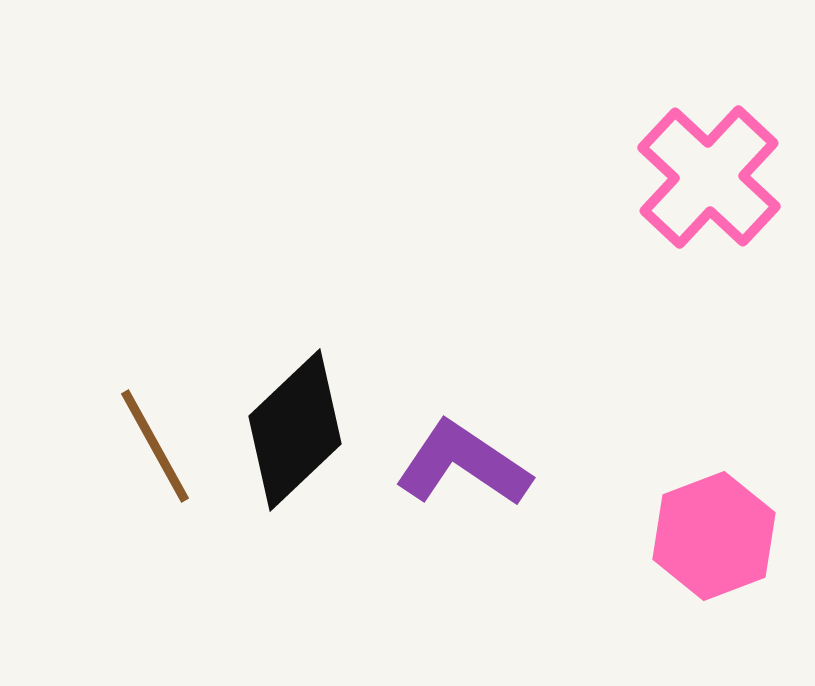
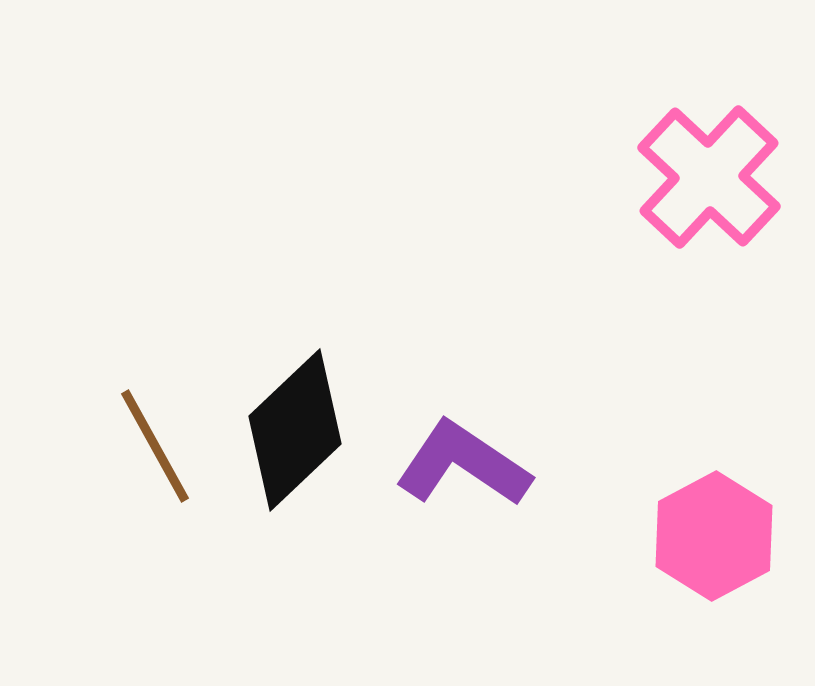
pink hexagon: rotated 7 degrees counterclockwise
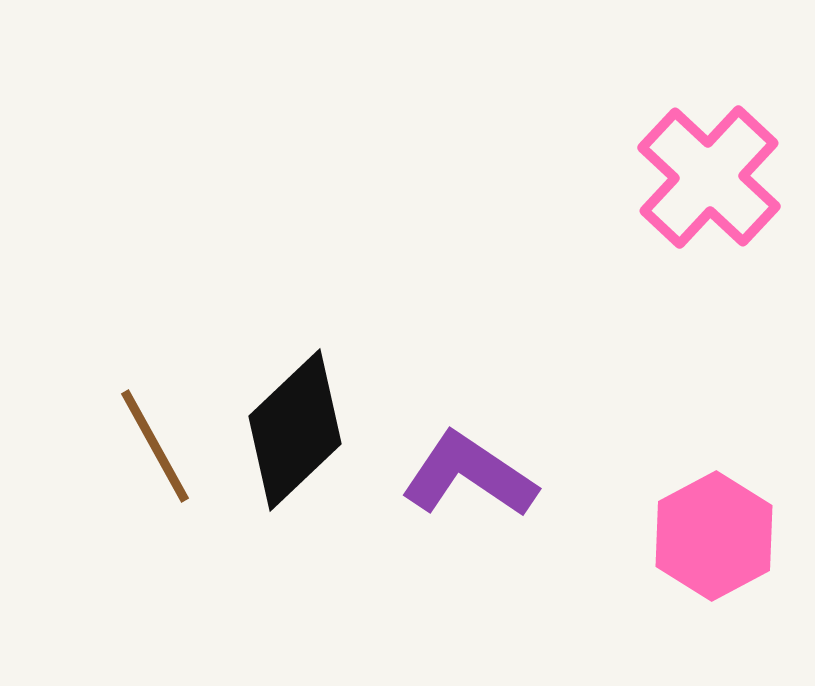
purple L-shape: moved 6 px right, 11 px down
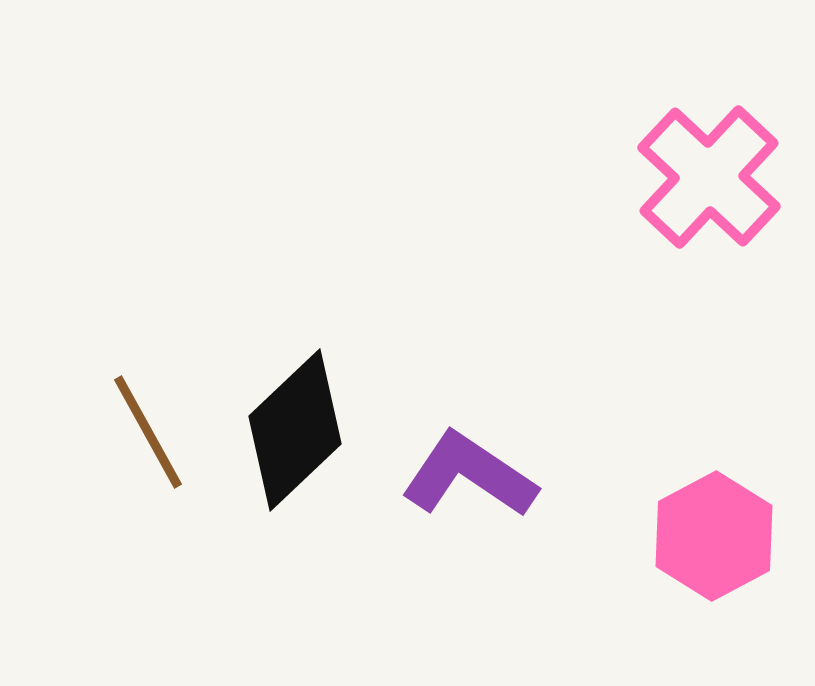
brown line: moved 7 px left, 14 px up
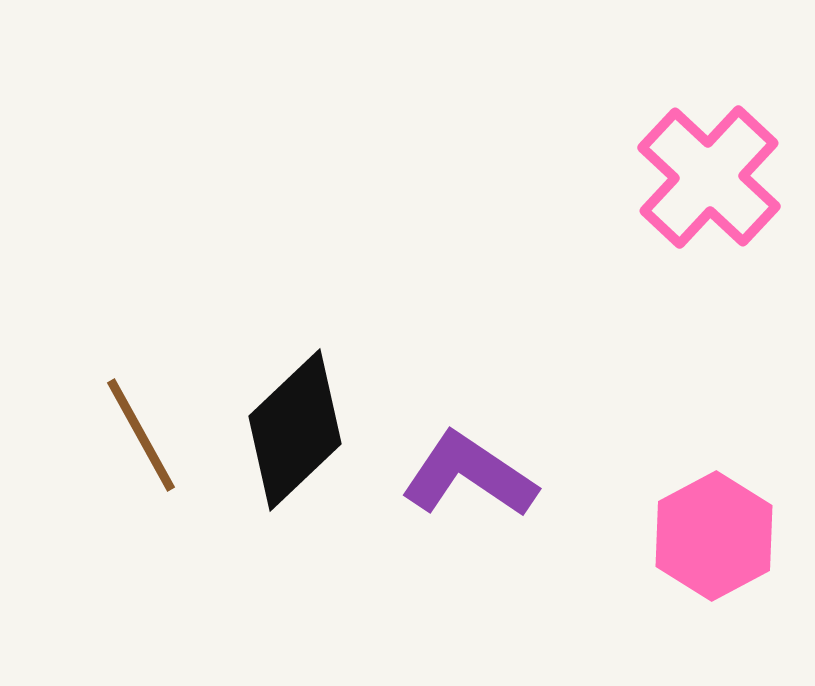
brown line: moved 7 px left, 3 px down
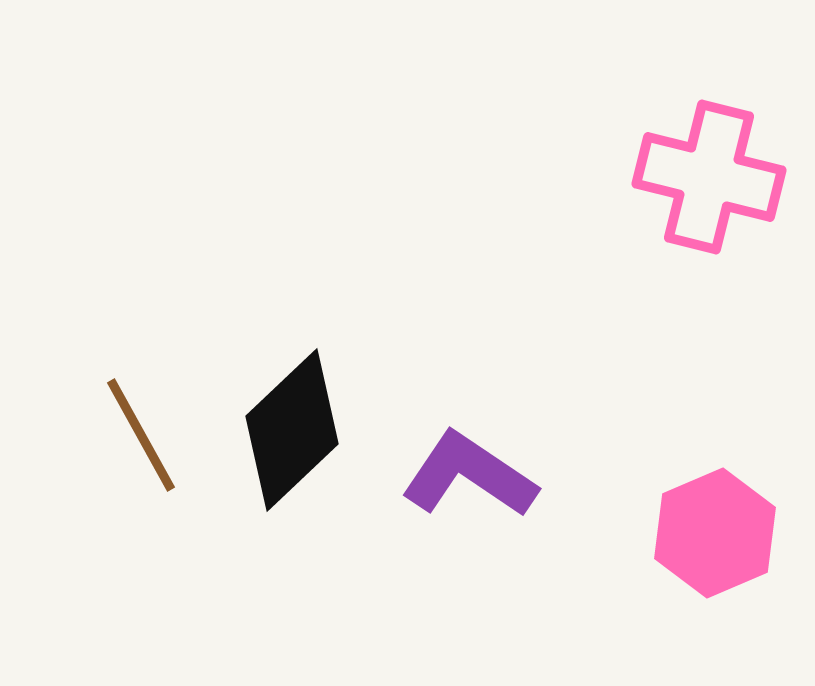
pink cross: rotated 29 degrees counterclockwise
black diamond: moved 3 px left
pink hexagon: moved 1 px right, 3 px up; rotated 5 degrees clockwise
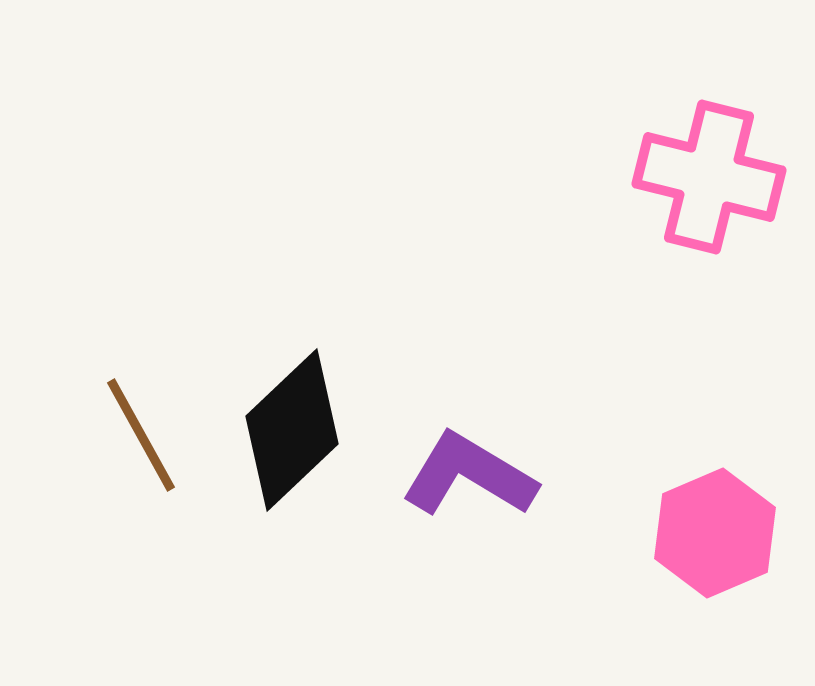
purple L-shape: rotated 3 degrees counterclockwise
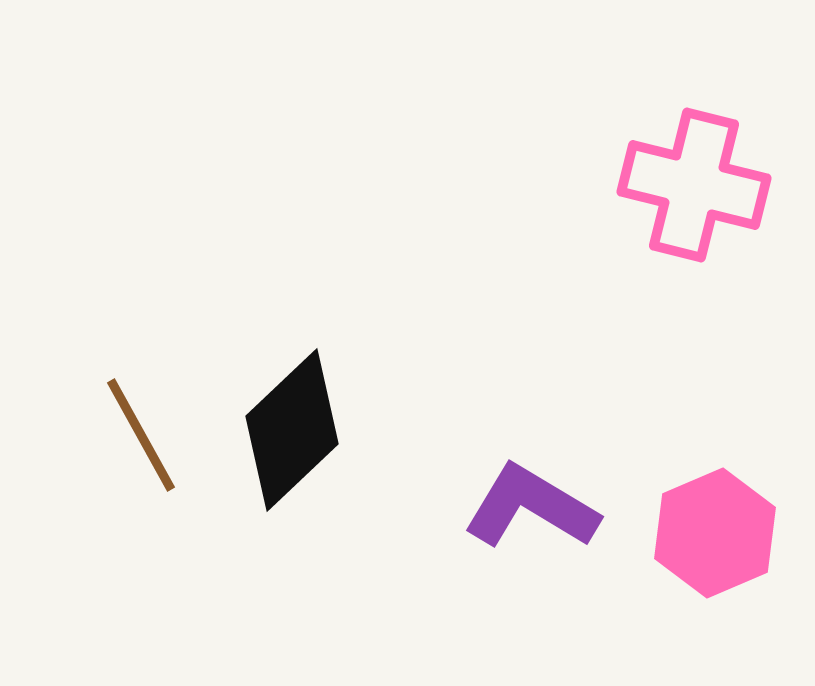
pink cross: moved 15 px left, 8 px down
purple L-shape: moved 62 px right, 32 px down
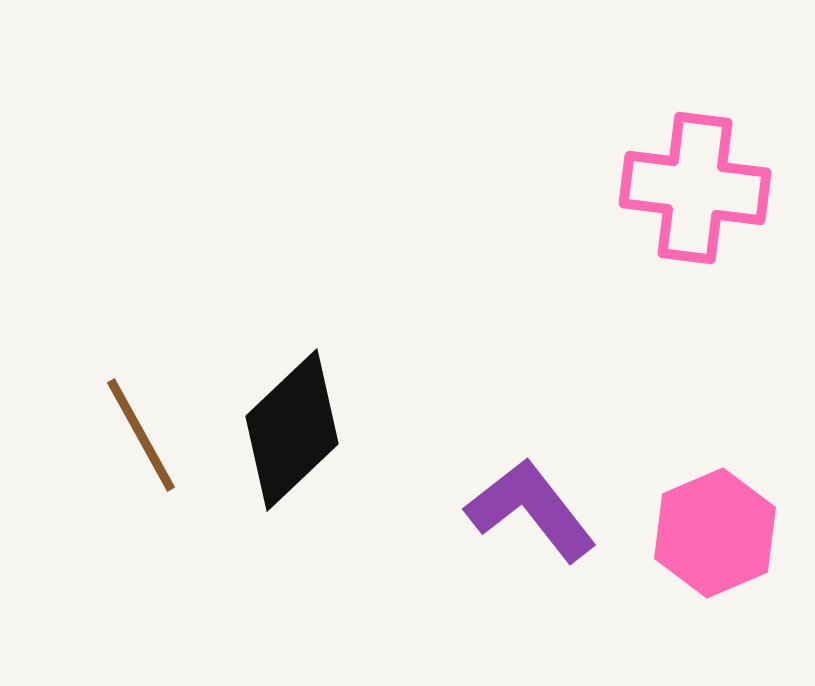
pink cross: moved 1 px right, 3 px down; rotated 7 degrees counterclockwise
purple L-shape: moved 3 px down; rotated 21 degrees clockwise
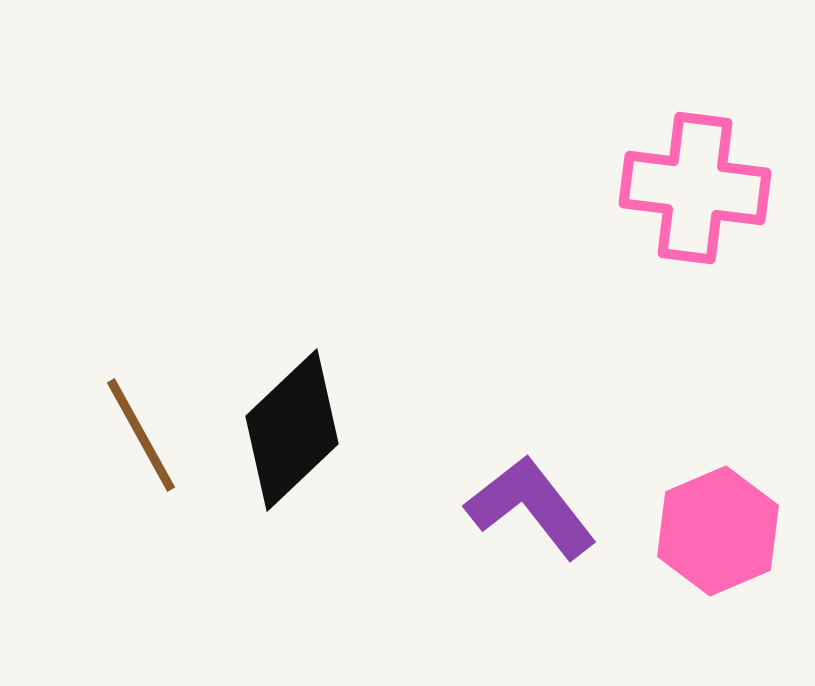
purple L-shape: moved 3 px up
pink hexagon: moved 3 px right, 2 px up
